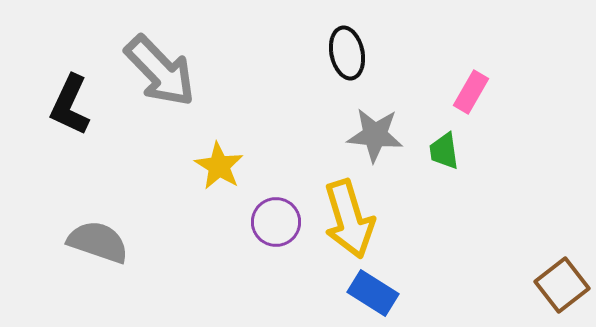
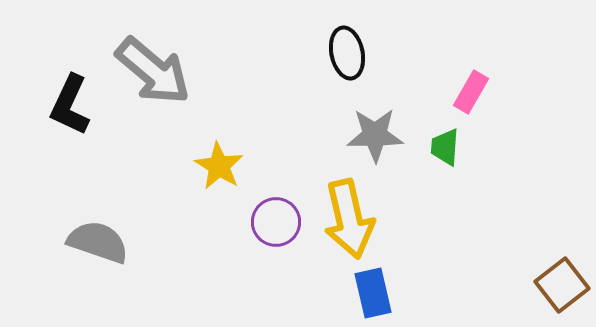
gray arrow: moved 7 px left; rotated 6 degrees counterclockwise
gray star: rotated 6 degrees counterclockwise
green trapezoid: moved 1 px right, 4 px up; rotated 12 degrees clockwise
yellow arrow: rotated 4 degrees clockwise
blue rectangle: rotated 45 degrees clockwise
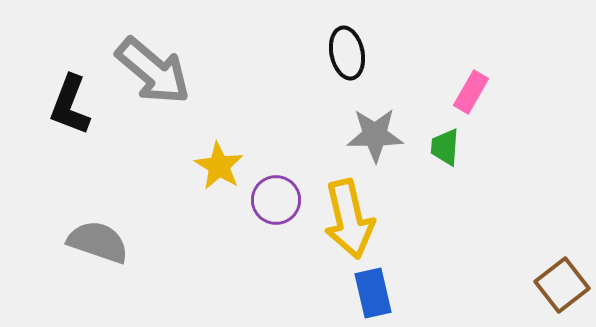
black L-shape: rotated 4 degrees counterclockwise
purple circle: moved 22 px up
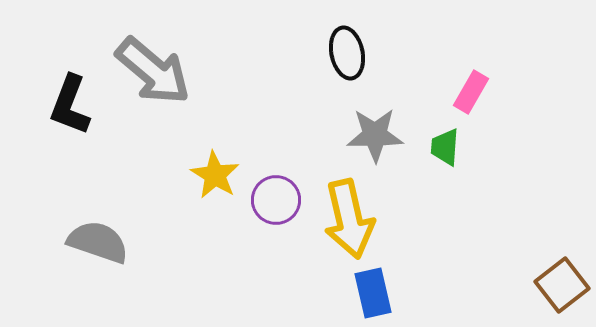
yellow star: moved 4 px left, 9 px down
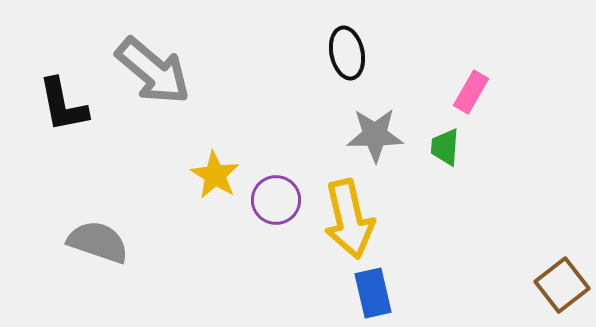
black L-shape: moved 7 px left; rotated 32 degrees counterclockwise
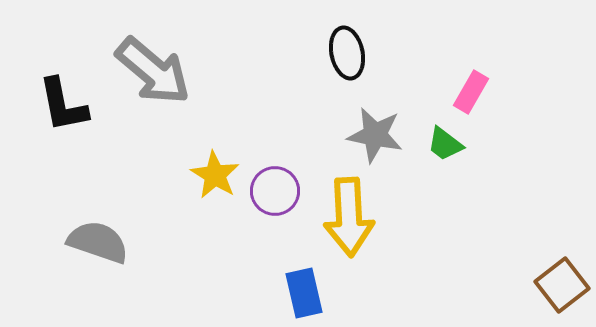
gray star: rotated 12 degrees clockwise
green trapezoid: moved 3 px up; rotated 57 degrees counterclockwise
purple circle: moved 1 px left, 9 px up
yellow arrow: moved 2 px up; rotated 10 degrees clockwise
blue rectangle: moved 69 px left
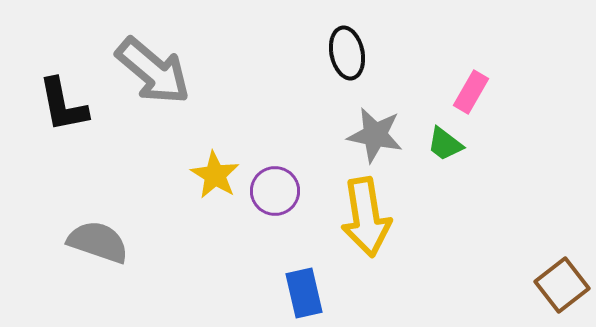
yellow arrow: moved 17 px right; rotated 6 degrees counterclockwise
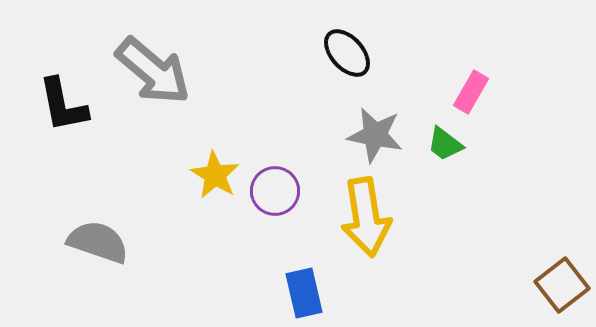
black ellipse: rotated 30 degrees counterclockwise
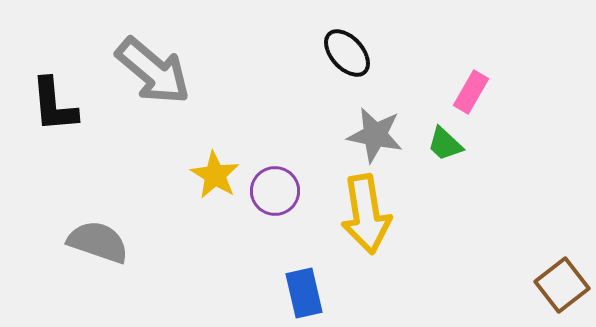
black L-shape: moved 9 px left; rotated 6 degrees clockwise
green trapezoid: rotated 6 degrees clockwise
yellow arrow: moved 3 px up
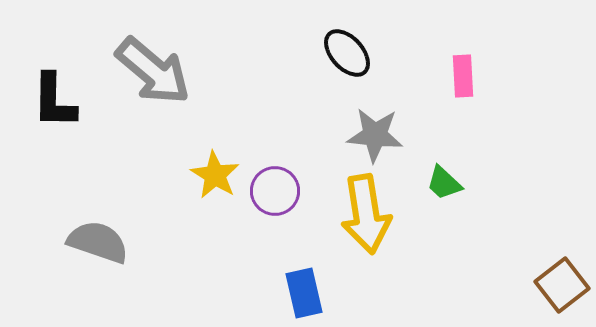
pink rectangle: moved 8 px left, 16 px up; rotated 33 degrees counterclockwise
black L-shape: moved 4 px up; rotated 6 degrees clockwise
gray star: rotated 6 degrees counterclockwise
green trapezoid: moved 1 px left, 39 px down
